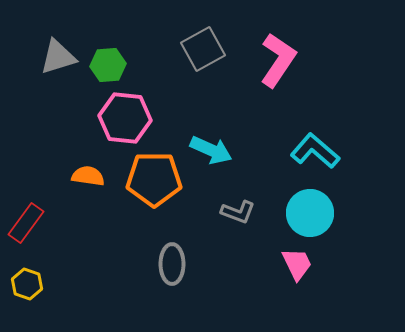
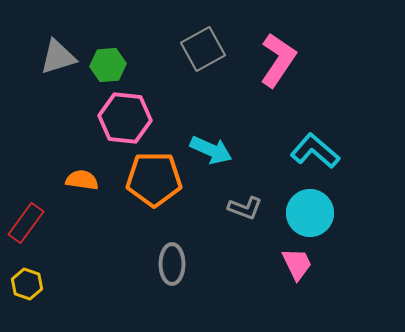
orange semicircle: moved 6 px left, 4 px down
gray L-shape: moved 7 px right, 4 px up
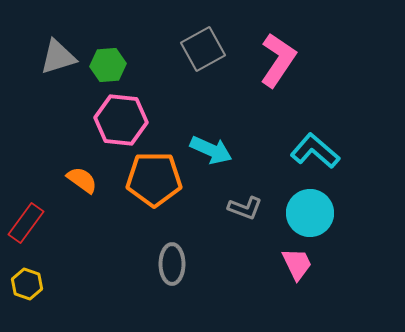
pink hexagon: moved 4 px left, 2 px down
orange semicircle: rotated 28 degrees clockwise
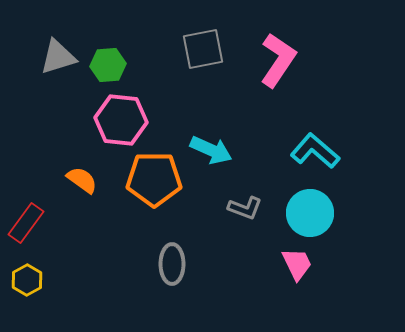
gray square: rotated 18 degrees clockwise
yellow hexagon: moved 4 px up; rotated 12 degrees clockwise
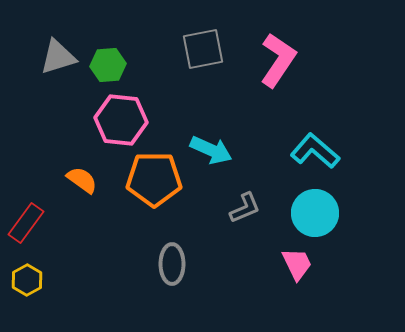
gray L-shape: rotated 44 degrees counterclockwise
cyan circle: moved 5 px right
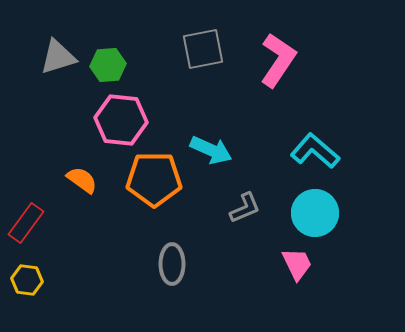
yellow hexagon: rotated 24 degrees counterclockwise
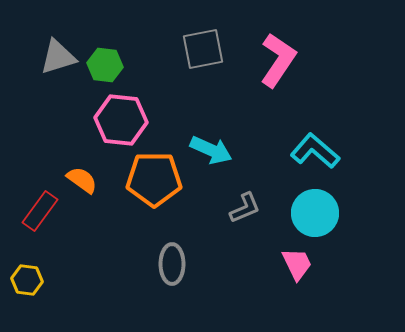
green hexagon: moved 3 px left; rotated 12 degrees clockwise
red rectangle: moved 14 px right, 12 px up
